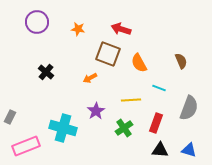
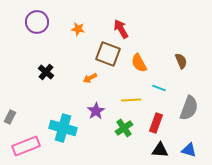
red arrow: rotated 42 degrees clockwise
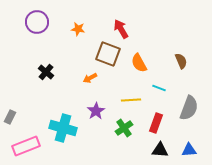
blue triangle: rotated 21 degrees counterclockwise
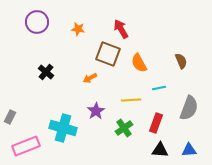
cyan line: rotated 32 degrees counterclockwise
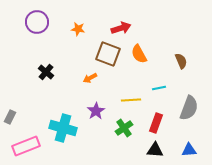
red arrow: moved 1 px up; rotated 102 degrees clockwise
orange semicircle: moved 9 px up
black triangle: moved 5 px left
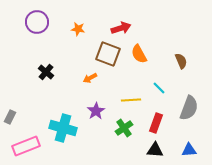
cyan line: rotated 56 degrees clockwise
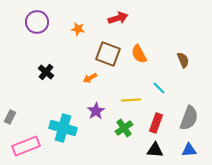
red arrow: moved 3 px left, 10 px up
brown semicircle: moved 2 px right, 1 px up
gray semicircle: moved 10 px down
